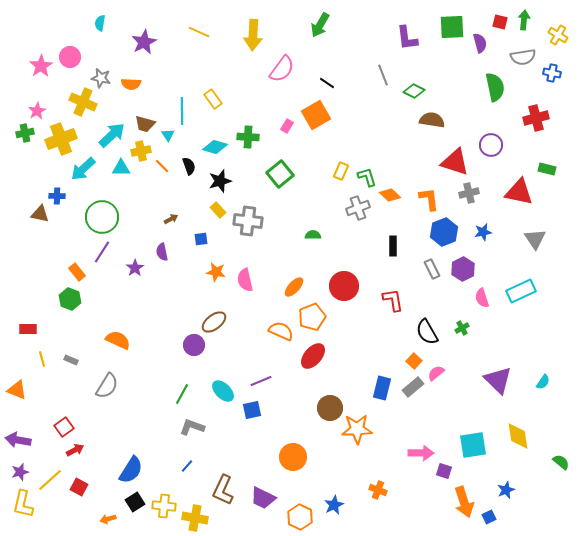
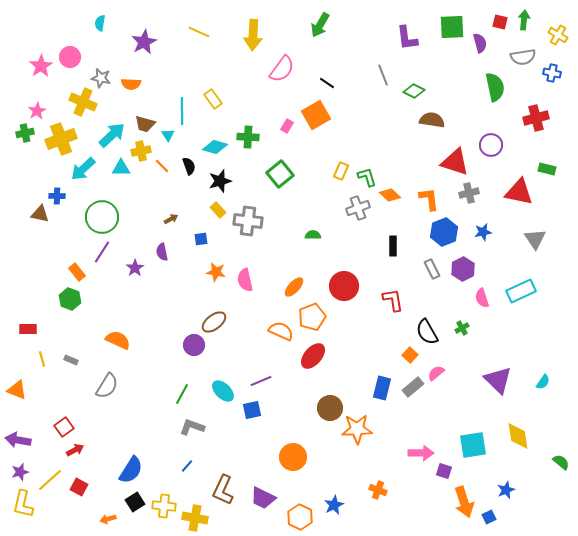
orange square at (414, 361): moved 4 px left, 6 px up
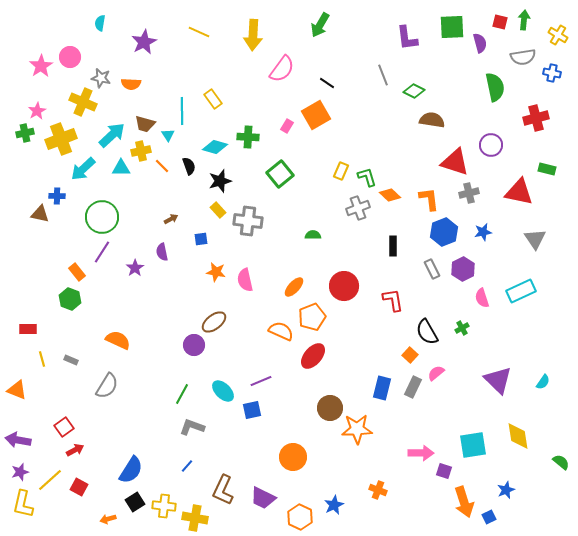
gray rectangle at (413, 387): rotated 25 degrees counterclockwise
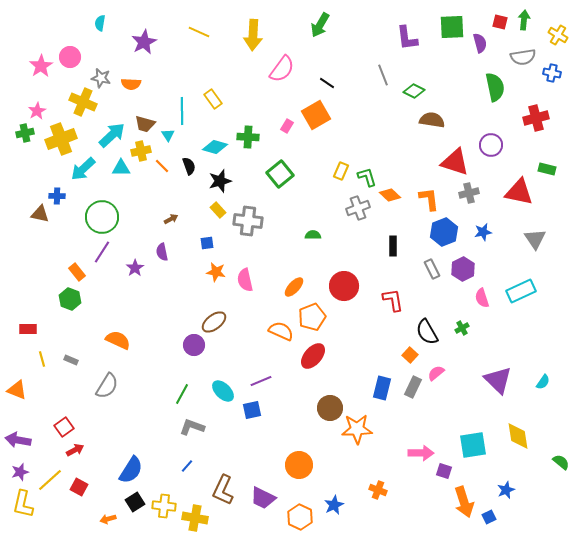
blue square at (201, 239): moved 6 px right, 4 px down
orange circle at (293, 457): moved 6 px right, 8 px down
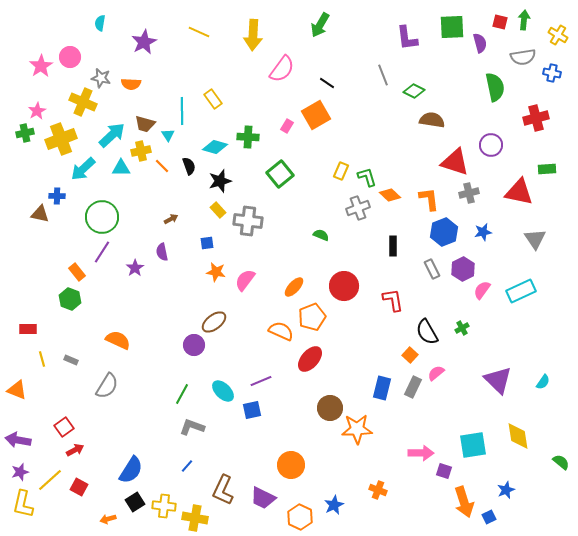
green rectangle at (547, 169): rotated 18 degrees counterclockwise
green semicircle at (313, 235): moved 8 px right; rotated 21 degrees clockwise
pink semicircle at (245, 280): rotated 50 degrees clockwise
pink semicircle at (482, 298): moved 8 px up; rotated 54 degrees clockwise
red ellipse at (313, 356): moved 3 px left, 3 px down
orange circle at (299, 465): moved 8 px left
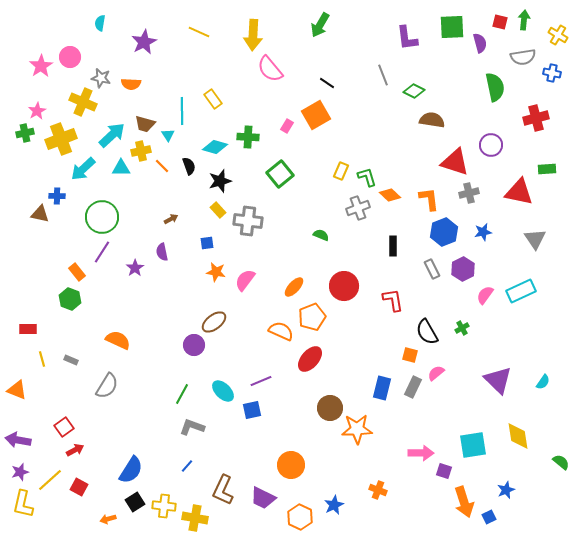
pink semicircle at (282, 69): moved 12 px left; rotated 104 degrees clockwise
pink semicircle at (482, 290): moved 3 px right, 5 px down
orange square at (410, 355): rotated 28 degrees counterclockwise
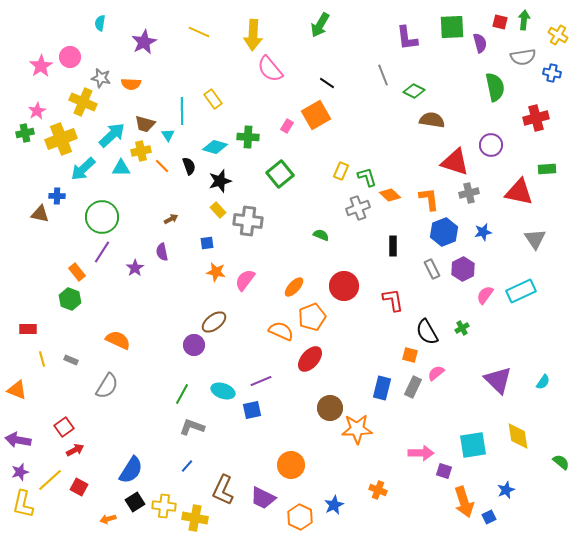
cyan ellipse at (223, 391): rotated 25 degrees counterclockwise
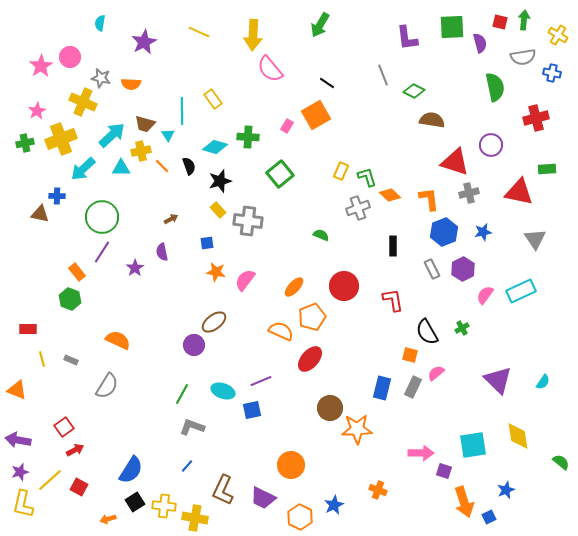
green cross at (25, 133): moved 10 px down
